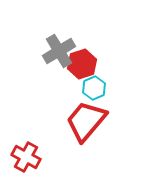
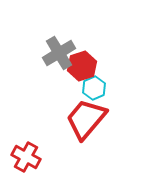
gray cross: moved 2 px down
red hexagon: moved 2 px down
red trapezoid: moved 2 px up
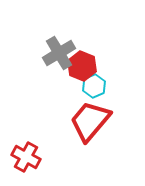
red hexagon: rotated 20 degrees counterclockwise
cyan hexagon: moved 2 px up
red trapezoid: moved 4 px right, 2 px down
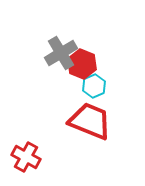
gray cross: moved 2 px right
red hexagon: moved 2 px up
red trapezoid: rotated 72 degrees clockwise
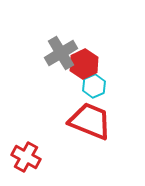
red hexagon: moved 2 px right; rotated 12 degrees clockwise
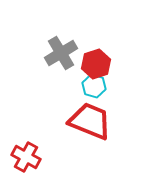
red hexagon: moved 12 px right; rotated 8 degrees clockwise
cyan hexagon: rotated 20 degrees counterclockwise
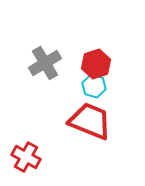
gray cross: moved 16 px left, 10 px down
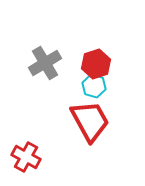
red trapezoid: rotated 39 degrees clockwise
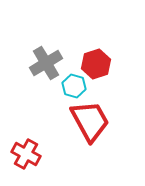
gray cross: moved 1 px right
cyan hexagon: moved 20 px left
red cross: moved 3 px up
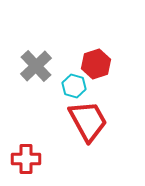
gray cross: moved 10 px left, 3 px down; rotated 12 degrees counterclockwise
red trapezoid: moved 2 px left
red cross: moved 5 px down; rotated 28 degrees counterclockwise
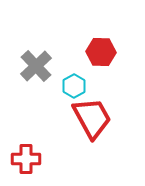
red hexagon: moved 5 px right, 12 px up; rotated 20 degrees clockwise
cyan hexagon: rotated 15 degrees clockwise
red trapezoid: moved 4 px right, 3 px up
